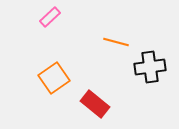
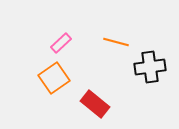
pink rectangle: moved 11 px right, 26 px down
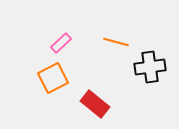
orange square: moved 1 px left; rotated 8 degrees clockwise
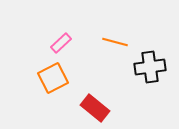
orange line: moved 1 px left
red rectangle: moved 4 px down
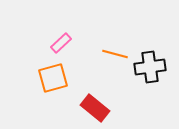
orange line: moved 12 px down
orange square: rotated 12 degrees clockwise
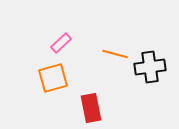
red rectangle: moved 4 px left; rotated 40 degrees clockwise
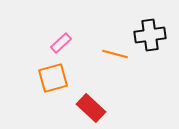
black cross: moved 32 px up
red rectangle: rotated 36 degrees counterclockwise
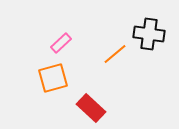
black cross: moved 1 px left, 1 px up; rotated 16 degrees clockwise
orange line: rotated 55 degrees counterclockwise
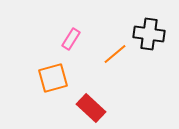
pink rectangle: moved 10 px right, 4 px up; rotated 15 degrees counterclockwise
